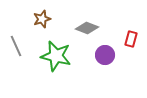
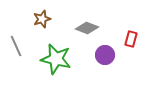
green star: moved 3 px down
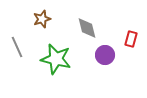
gray diamond: rotated 55 degrees clockwise
gray line: moved 1 px right, 1 px down
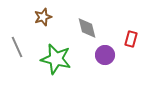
brown star: moved 1 px right, 2 px up
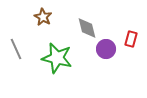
brown star: rotated 24 degrees counterclockwise
gray line: moved 1 px left, 2 px down
purple circle: moved 1 px right, 6 px up
green star: moved 1 px right, 1 px up
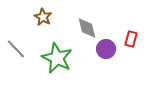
gray line: rotated 20 degrees counterclockwise
green star: rotated 12 degrees clockwise
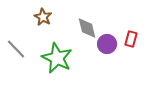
purple circle: moved 1 px right, 5 px up
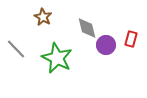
purple circle: moved 1 px left, 1 px down
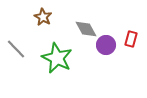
gray diamond: moved 1 px left, 1 px down; rotated 15 degrees counterclockwise
